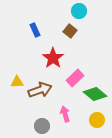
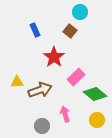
cyan circle: moved 1 px right, 1 px down
red star: moved 1 px right, 1 px up
pink rectangle: moved 1 px right, 1 px up
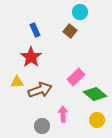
red star: moved 23 px left
pink arrow: moved 2 px left; rotated 14 degrees clockwise
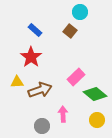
blue rectangle: rotated 24 degrees counterclockwise
